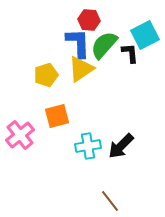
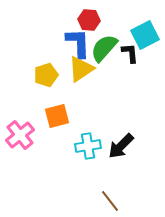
green semicircle: moved 3 px down
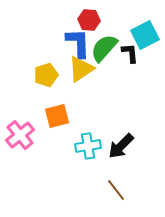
brown line: moved 6 px right, 11 px up
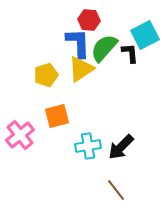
black arrow: moved 1 px down
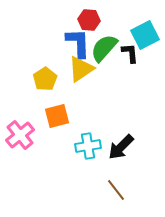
yellow pentagon: moved 1 px left, 4 px down; rotated 15 degrees counterclockwise
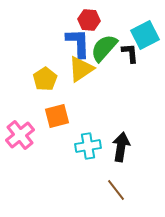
black arrow: rotated 144 degrees clockwise
